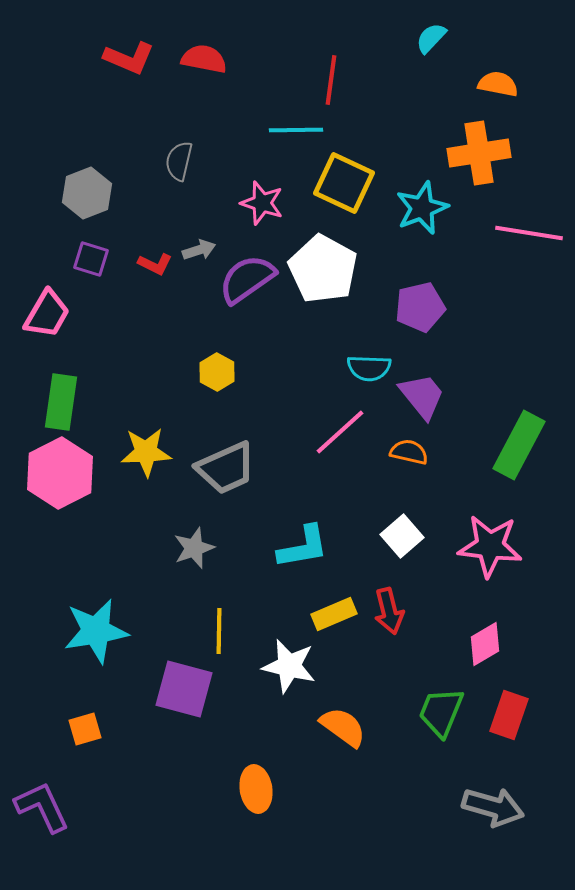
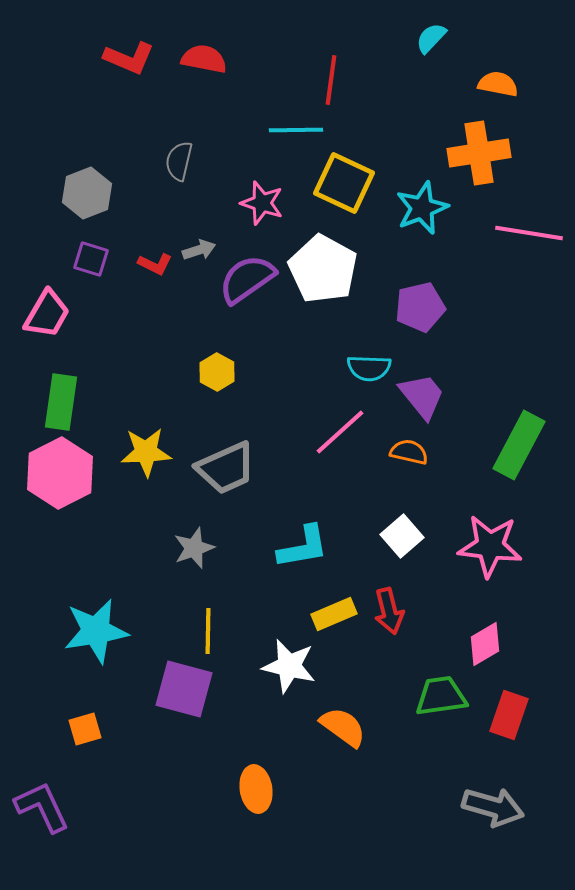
yellow line at (219, 631): moved 11 px left
green trapezoid at (441, 712): moved 16 px up; rotated 60 degrees clockwise
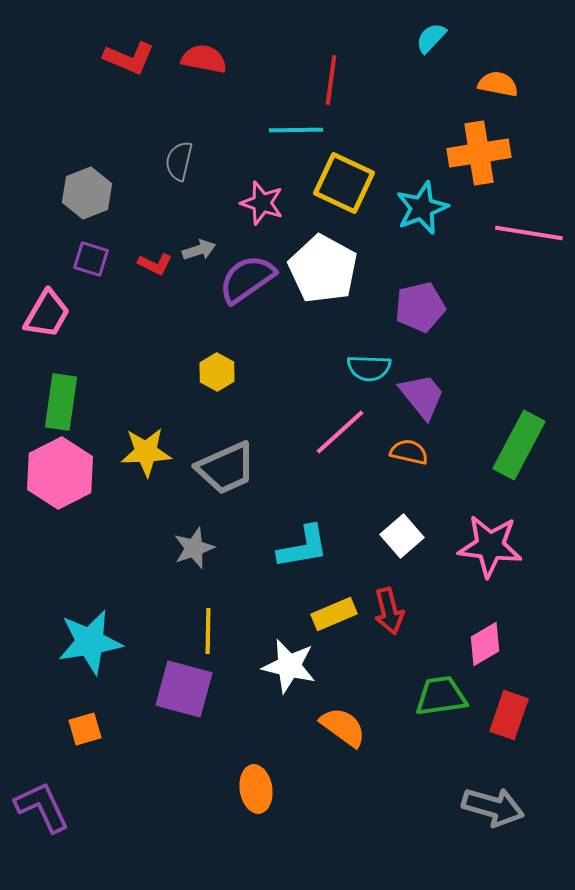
cyan star at (96, 631): moved 6 px left, 11 px down
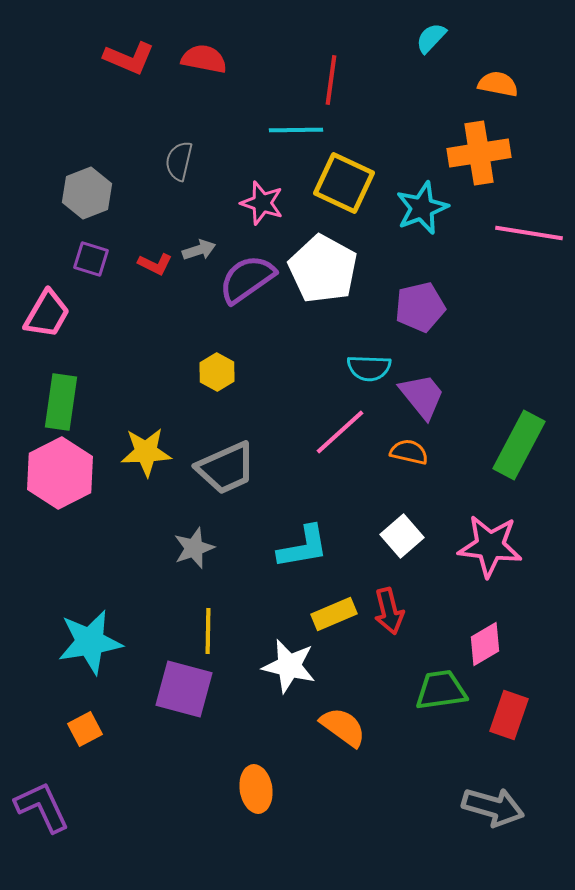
green trapezoid at (441, 696): moved 6 px up
orange square at (85, 729): rotated 12 degrees counterclockwise
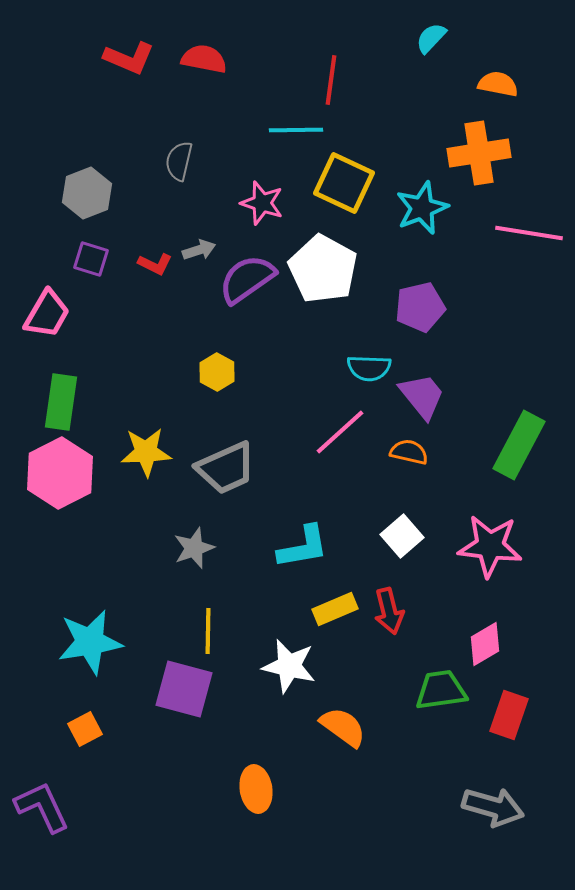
yellow rectangle at (334, 614): moved 1 px right, 5 px up
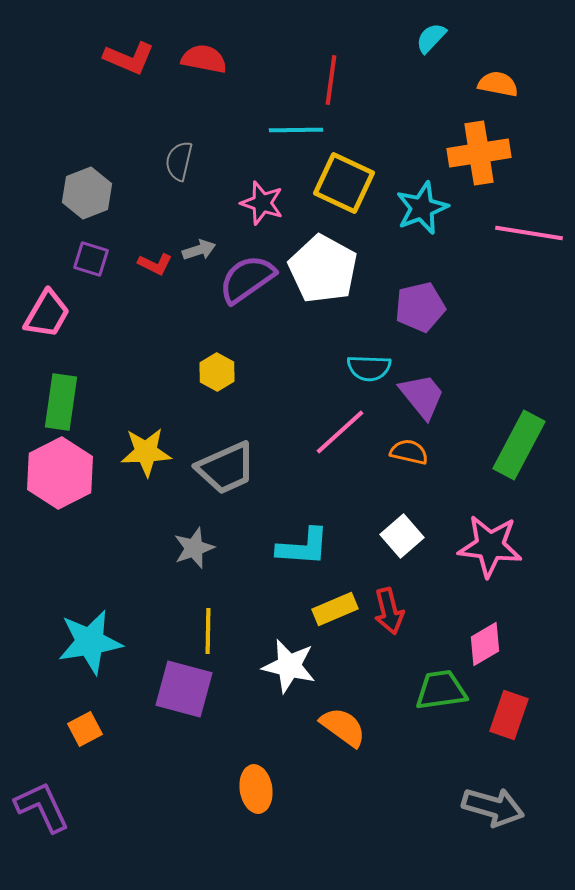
cyan L-shape at (303, 547): rotated 14 degrees clockwise
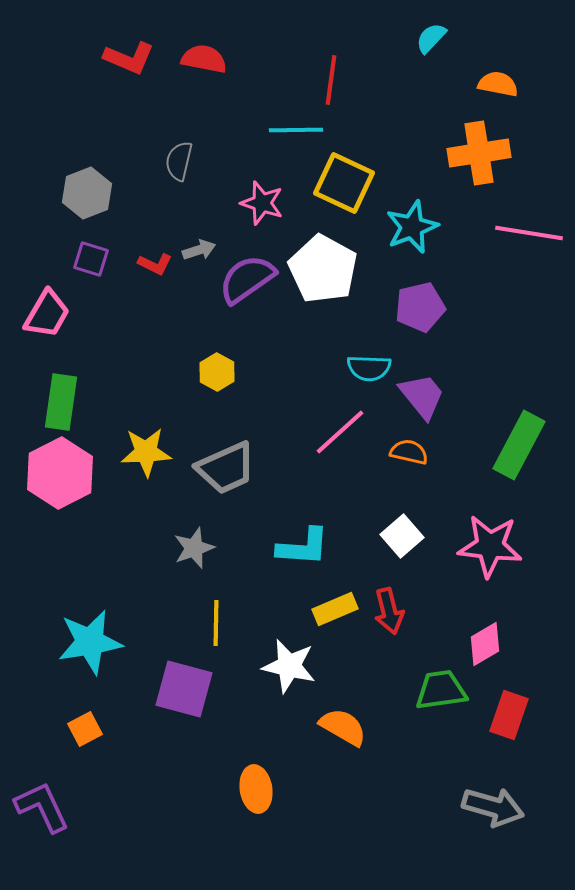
cyan star at (422, 208): moved 10 px left, 19 px down
yellow line at (208, 631): moved 8 px right, 8 px up
orange semicircle at (343, 727): rotated 6 degrees counterclockwise
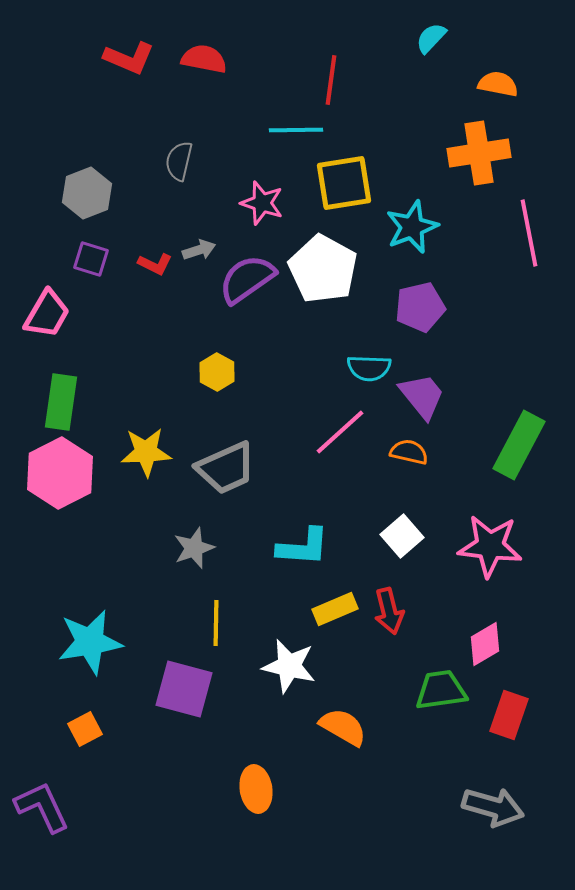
yellow square at (344, 183): rotated 34 degrees counterclockwise
pink line at (529, 233): rotated 70 degrees clockwise
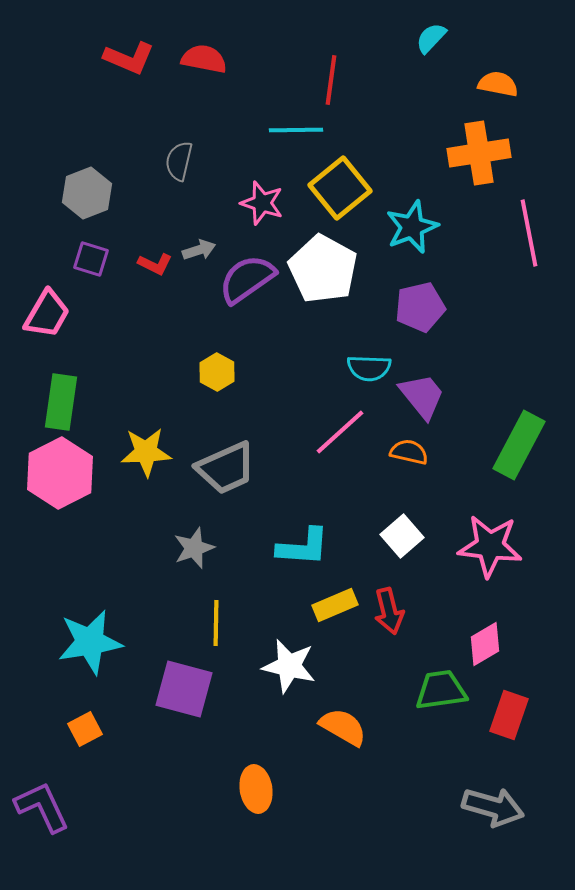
yellow square at (344, 183): moved 4 px left, 5 px down; rotated 30 degrees counterclockwise
yellow rectangle at (335, 609): moved 4 px up
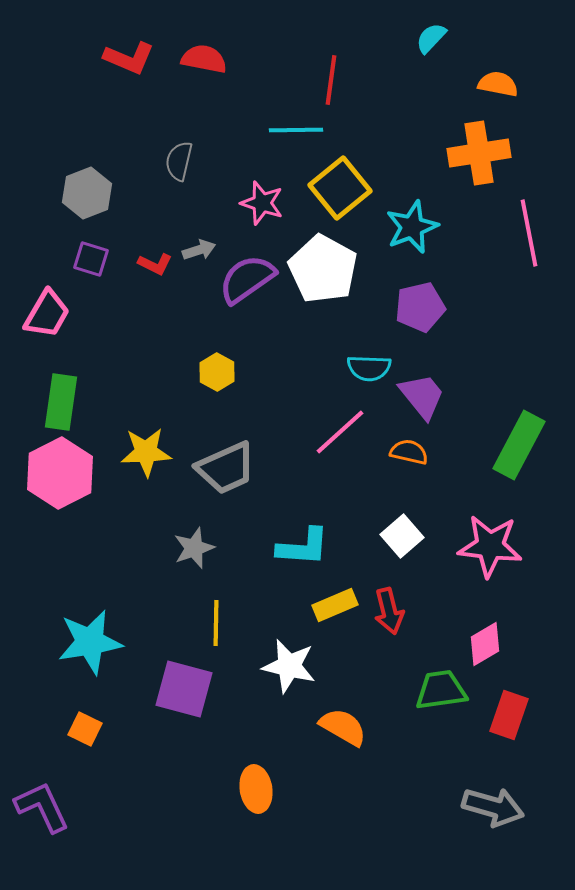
orange square at (85, 729): rotated 36 degrees counterclockwise
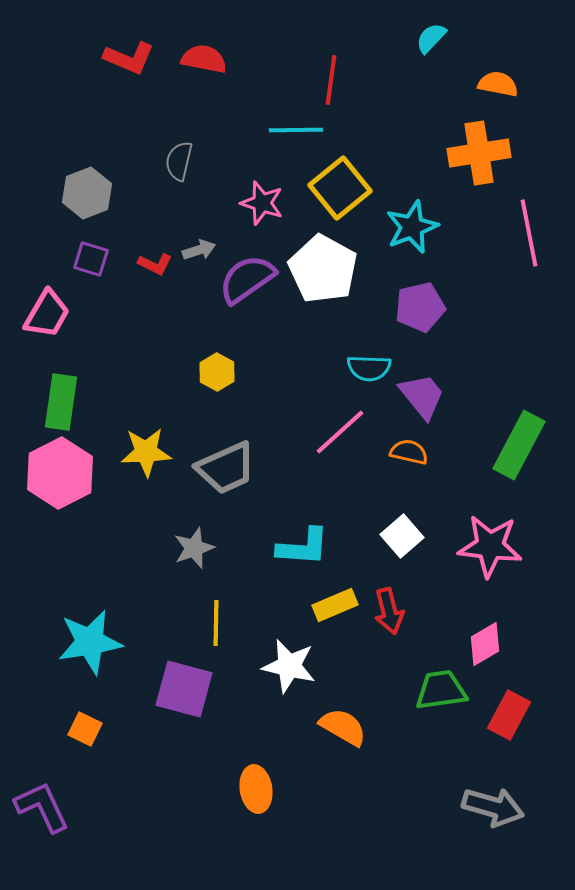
red rectangle at (509, 715): rotated 9 degrees clockwise
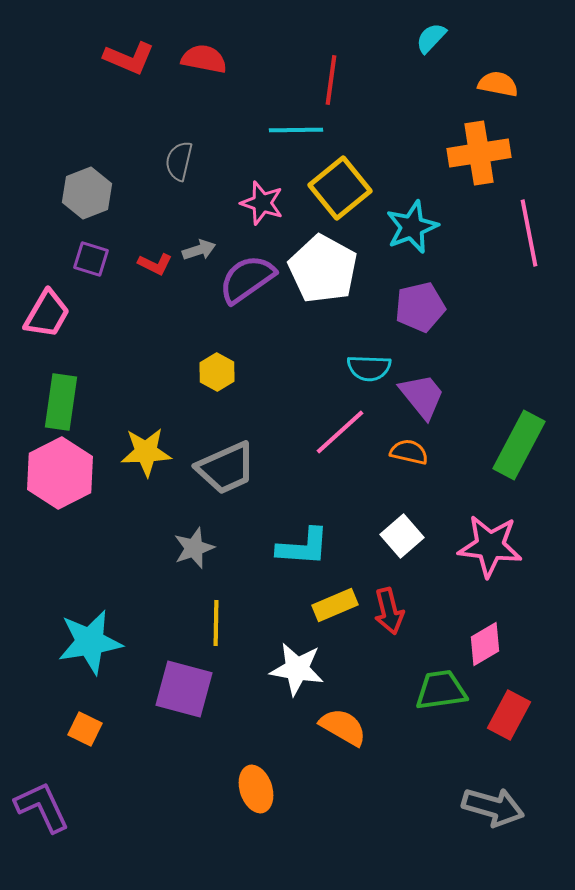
white star at (289, 666): moved 8 px right, 3 px down; rotated 4 degrees counterclockwise
orange ellipse at (256, 789): rotated 9 degrees counterclockwise
